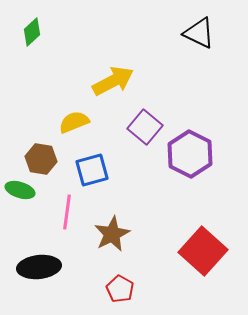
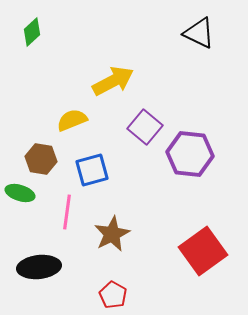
yellow semicircle: moved 2 px left, 2 px up
purple hexagon: rotated 21 degrees counterclockwise
green ellipse: moved 3 px down
red square: rotated 12 degrees clockwise
red pentagon: moved 7 px left, 6 px down
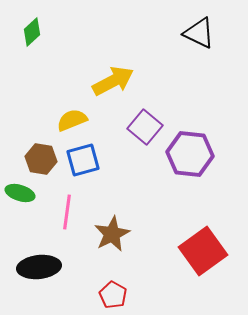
blue square: moved 9 px left, 10 px up
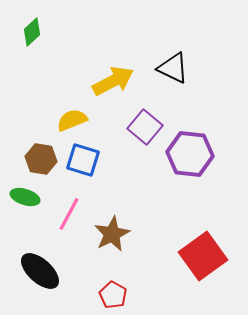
black triangle: moved 26 px left, 35 px down
blue square: rotated 32 degrees clockwise
green ellipse: moved 5 px right, 4 px down
pink line: moved 2 px right, 2 px down; rotated 20 degrees clockwise
red square: moved 5 px down
black ellipse: moved 1 px right, 4 px down; rotated 48 degrees clockwise
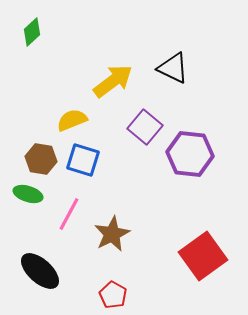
yellow arrow: rotated 9 degrees counterclockwise
green ellipse: moved 3 px right, 3 px up
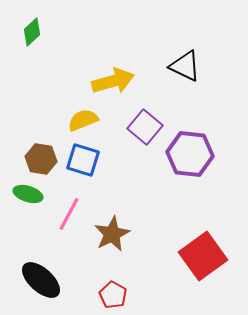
black triangle: moved 12 px right, 2 px up
yellow arrow: rotated 21 degrees clockwise
yellow semicircle: moved 11 px right
black ellipse: moved 1 px right, 9 px down
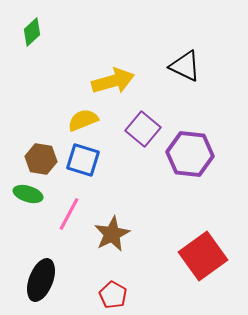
purple square: moved 2 px left, 2 px down
black ellipse: rotated 69 degrees clockwise
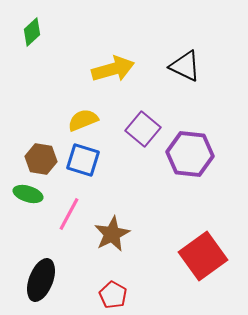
yellow arrow: moved 12 px up
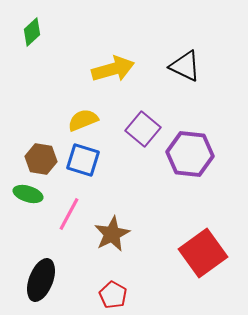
red square: moved 3 px up
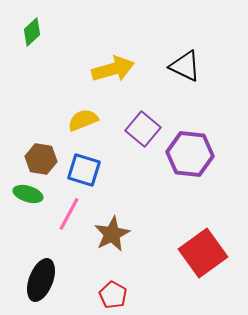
blue square: moved 1 px right, 10 px down
